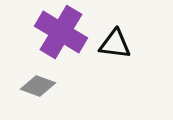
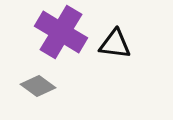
gray diamond: rotated 16 degrees clockwise
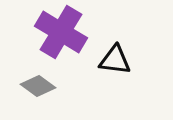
black triangle: moved 16 px down
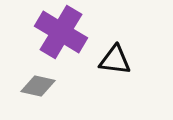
gray diamond: rotated 24 degrees counterclockwise
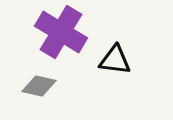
gray diamond: moved 1 px right
